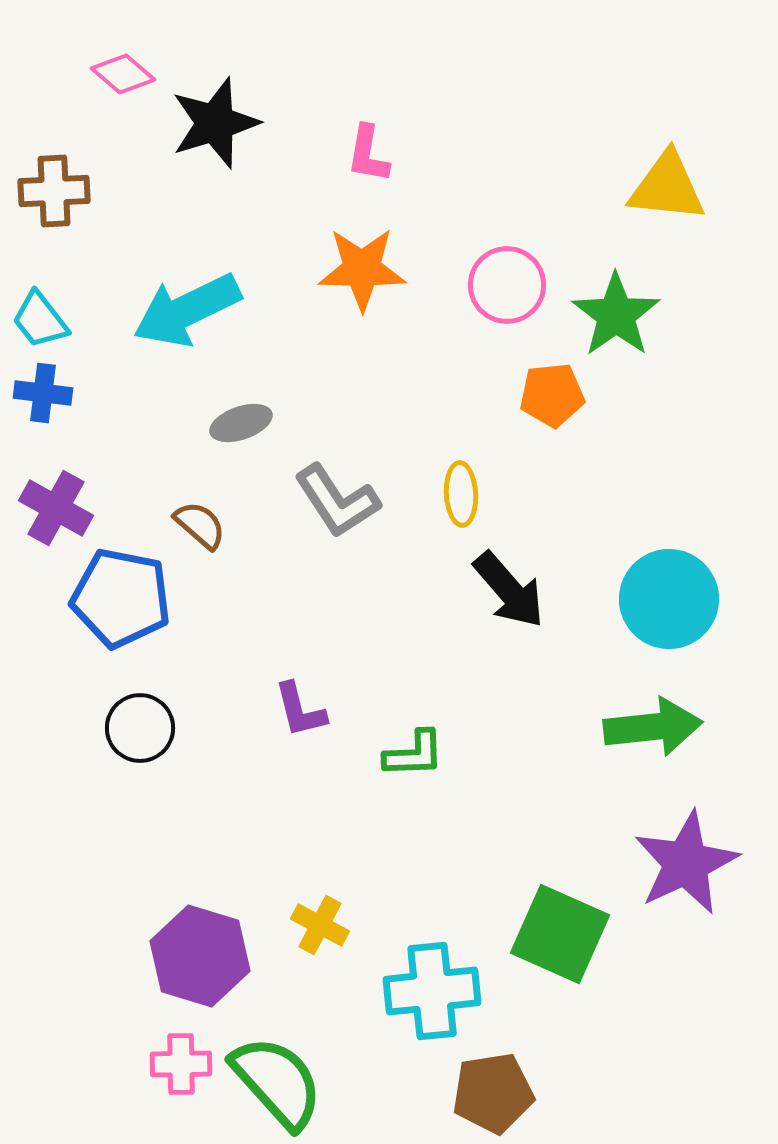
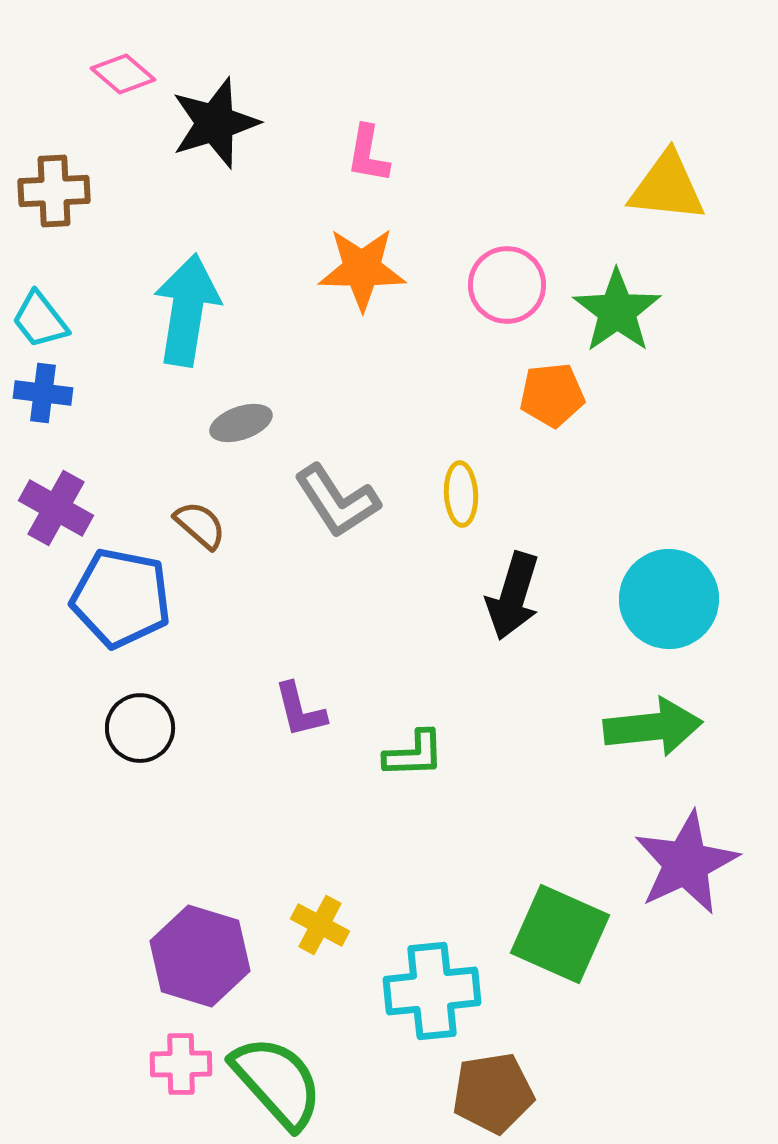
cyan arrow: rotated 125 degrees clockwise
green star: moved 1 px right, 4 px up
black arrow: moved 4 px right, 6 px down; rotated 58 degrees clockwise
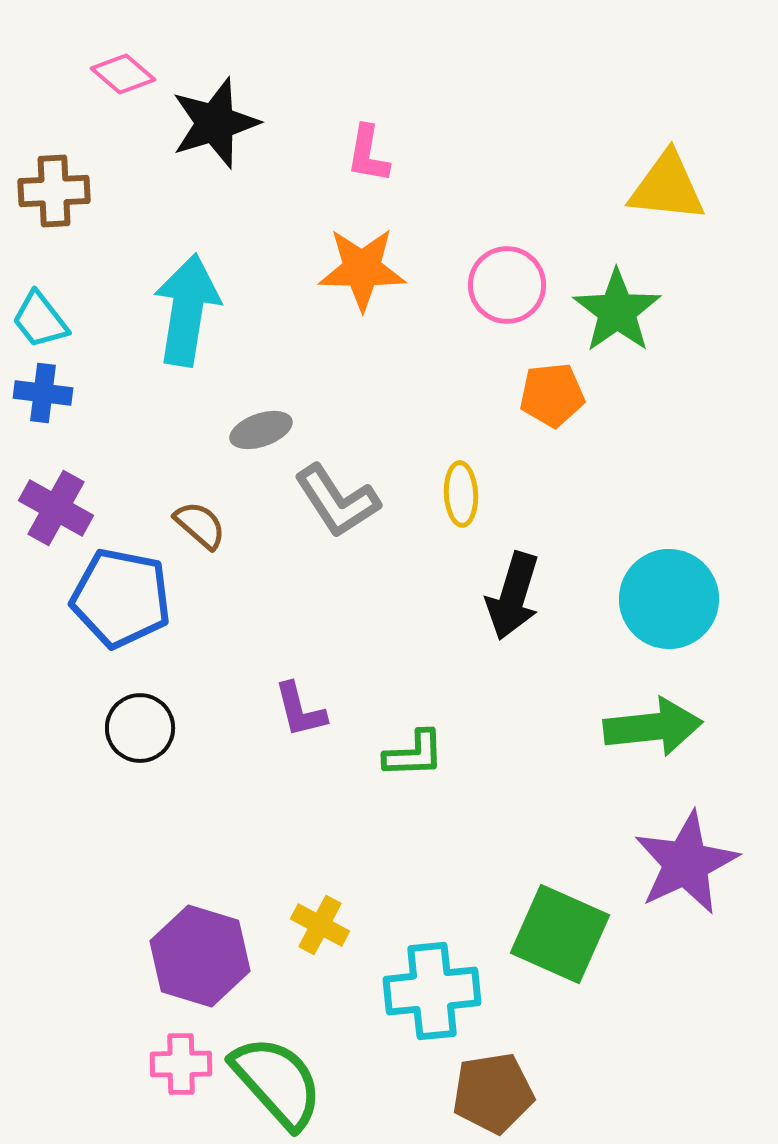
gray ellipse: moved 20 px right, 7 px down
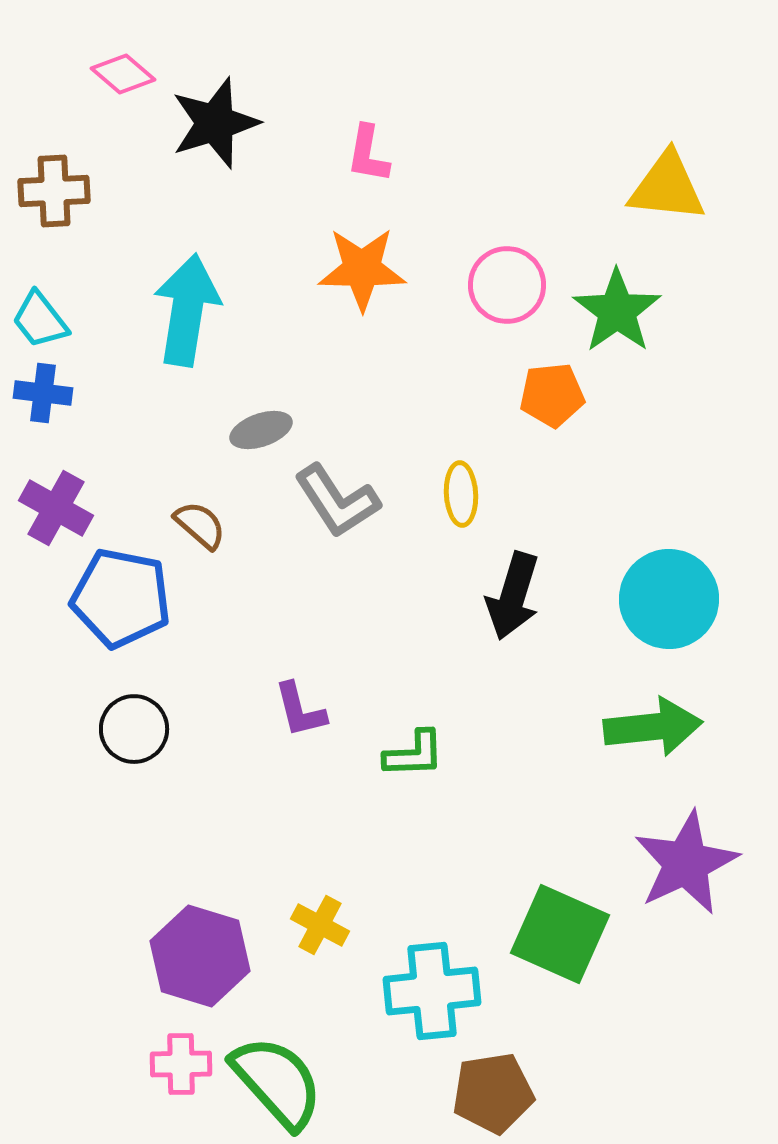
black circle: moved 6 px left, 1 px down
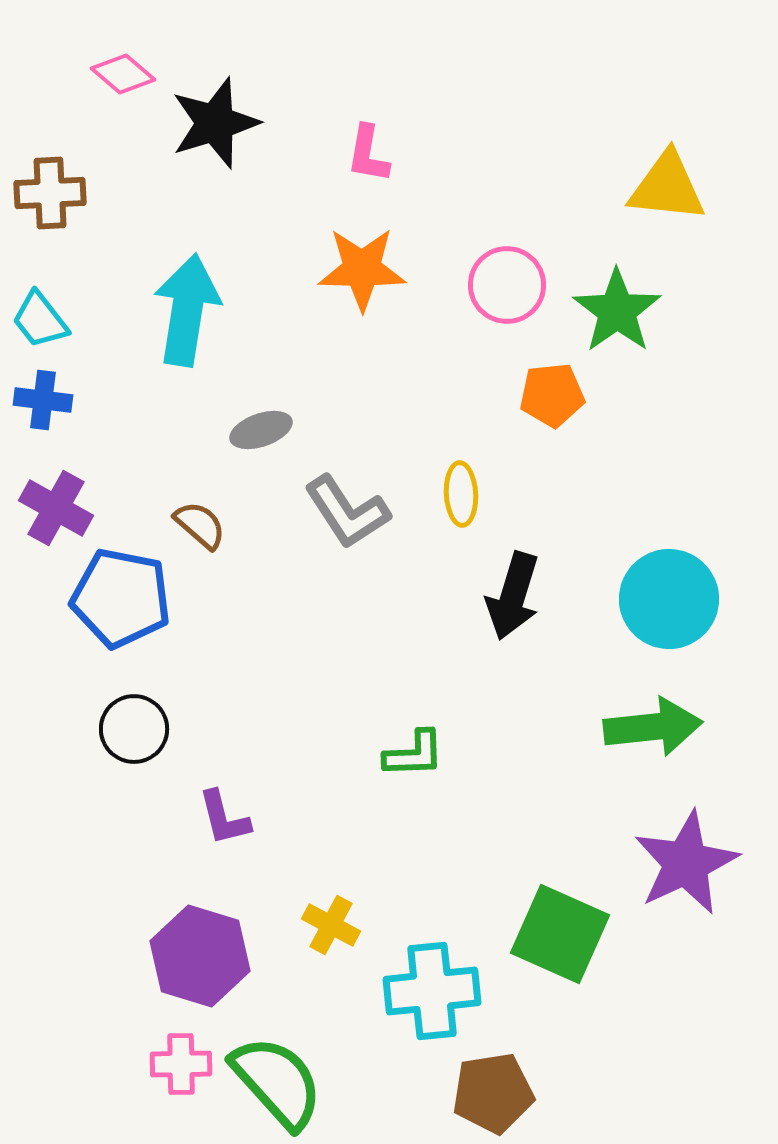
brown cross: moved 4 px left, 2 px down
blue cross: moved 7 px down
gray L-shape: moved 10 px right, 11 px down
purple L-shape: moved 76 px left, 108 px down
yellow cross: moved 11 px right
